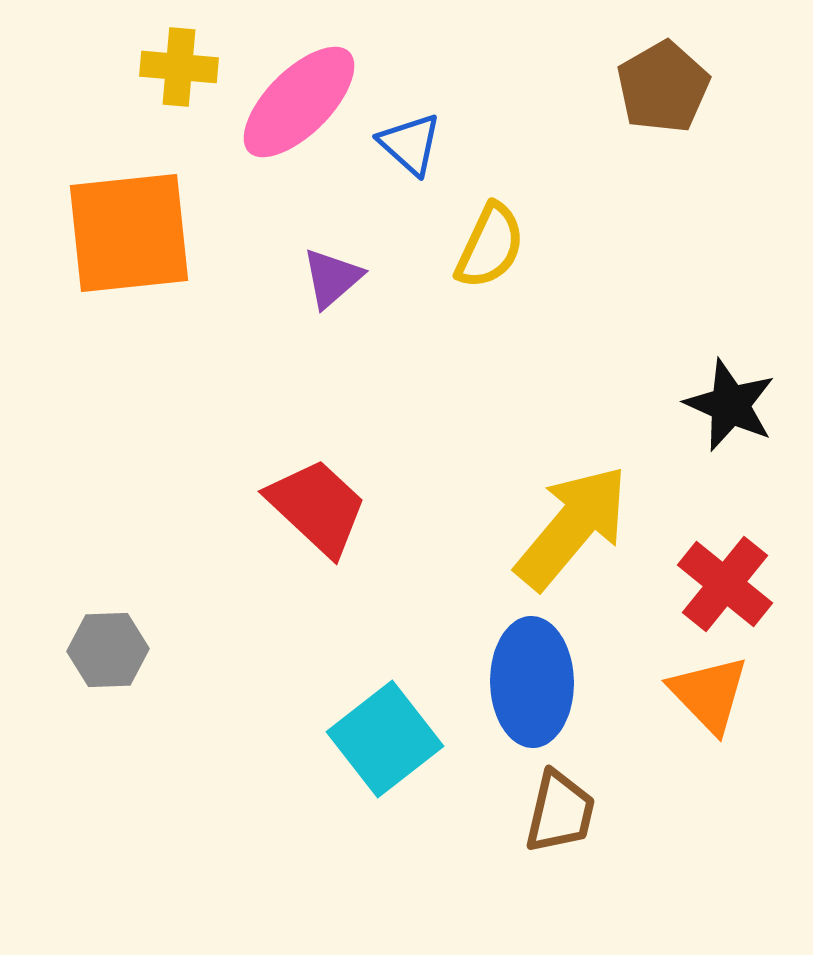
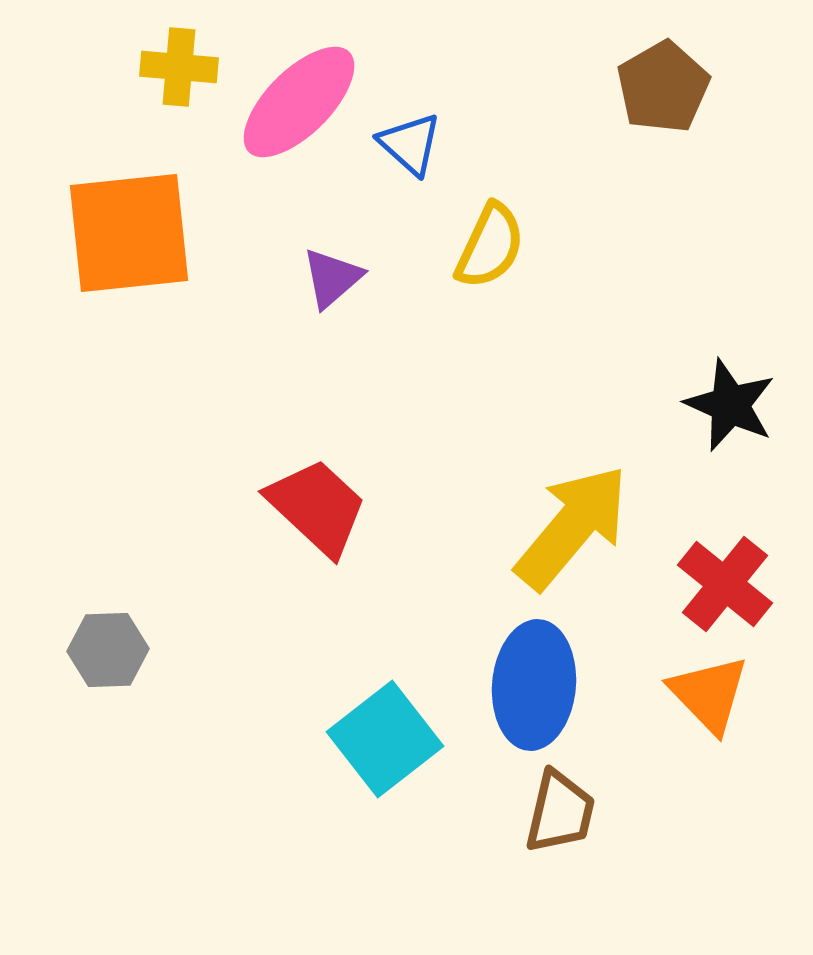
blue ellipse: moved 2 px right, 3 px down; rotated 6 degrees clockwise
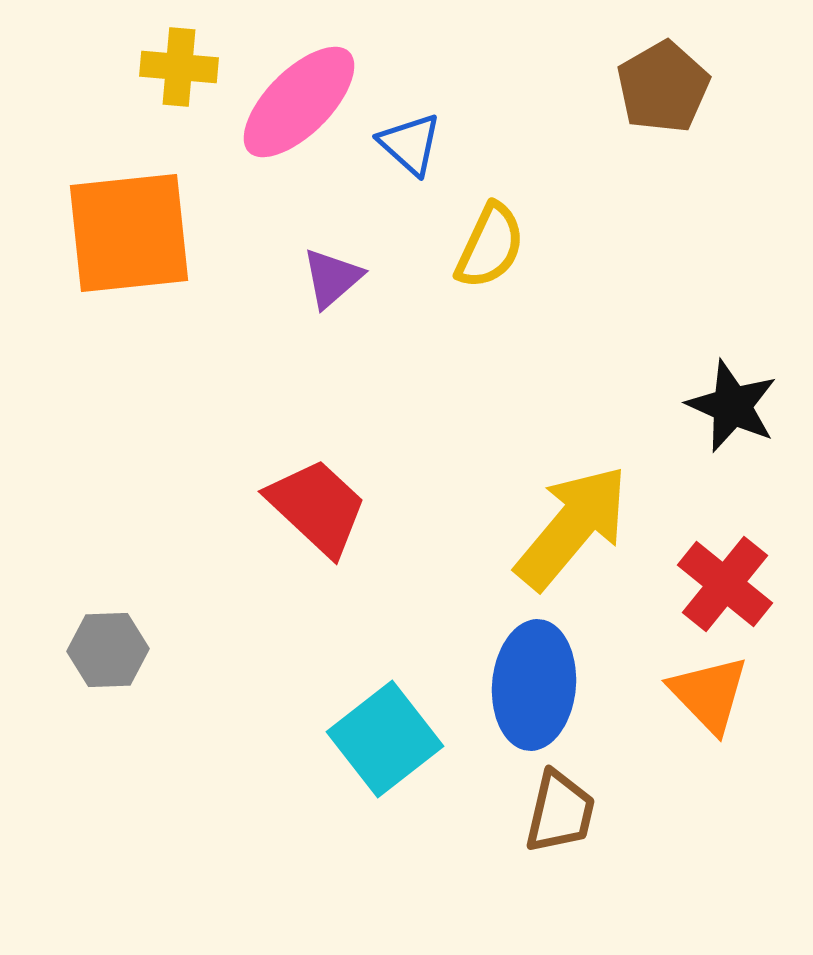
black star: moved 2 px right, 1 px down
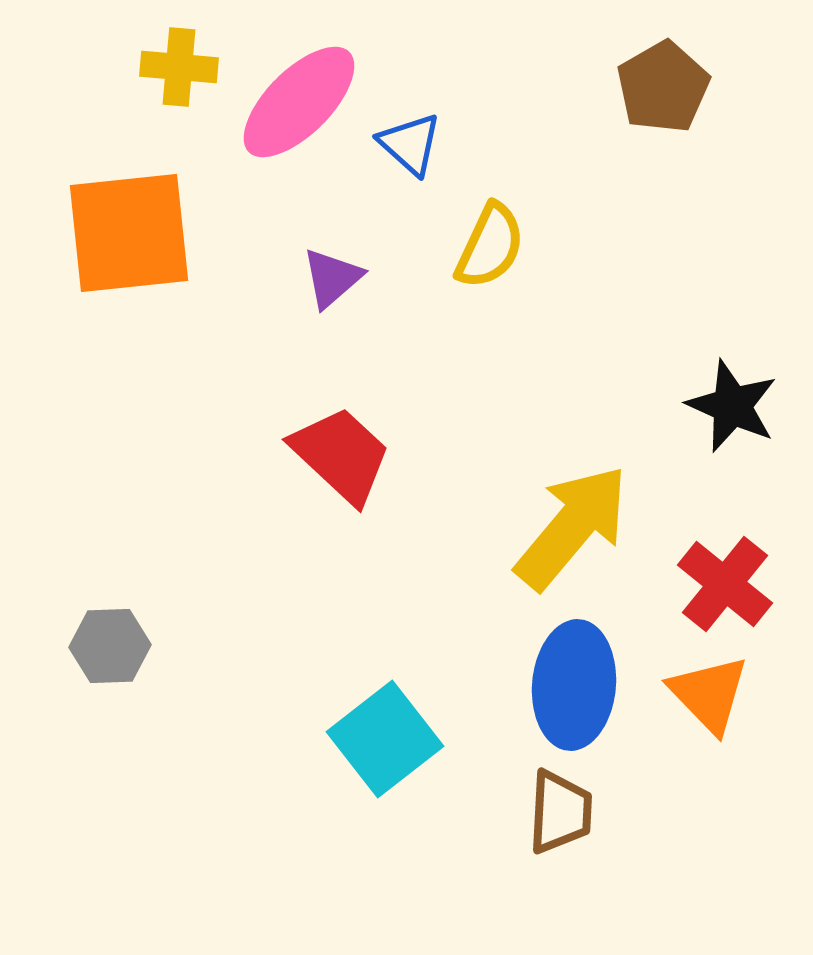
red trapezoid: moved 24 px right, 52 px up
gray hexagon: moved 2 px right, 4 px up
blue ellipse: moved 40 px right
brown trapezoid: rotated 10 degrees counterclockwise
